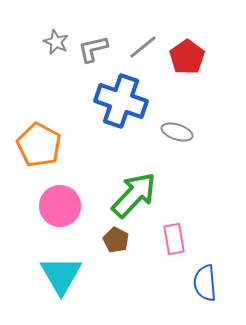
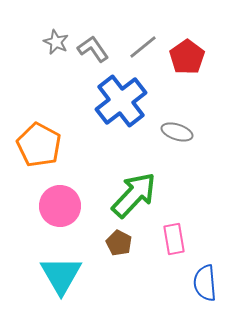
gray L-shape: rotated 68 degrees clockwise
blue cross: rotated 33 degrees clockwise
brown pentagon: moved 3 px right, 3 px down
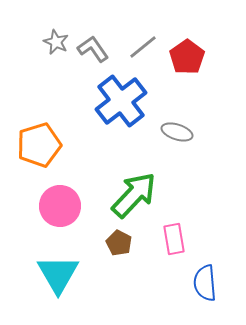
orange pentagon: rotated 27 degrees clockwise
cyan triangle: moved 3 px left, 1 px up
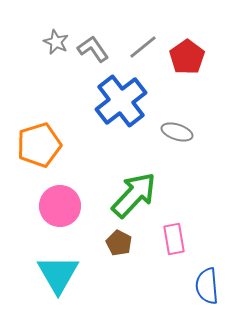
blue semicircle: moved 2 px right, 3 px down
